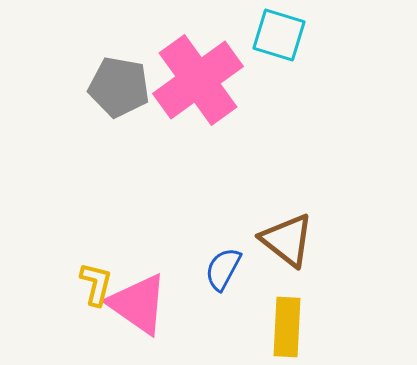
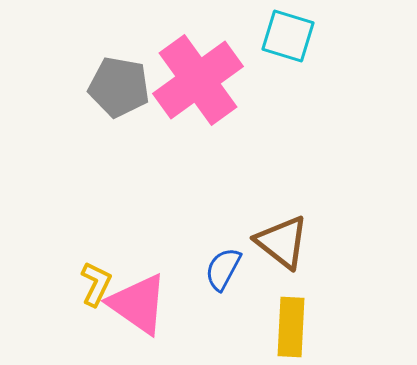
cyan square: moved 9 px right, 1 px down
brown triangle: moved 5 px left, 2 px down
yellow L-shape: rotated 12 degrees clockwise
yellow rectangle: moved 4 px right
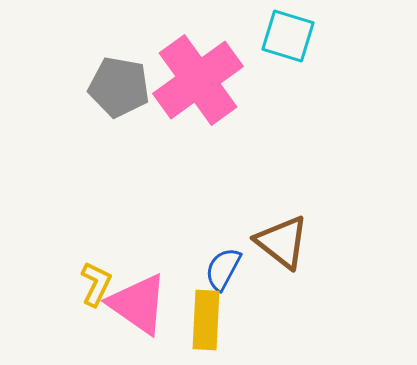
yellow rectangle: moved 85 px left, 7 px up
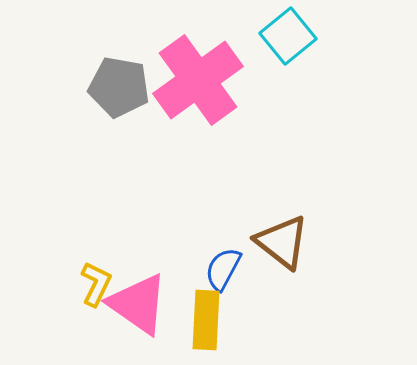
cyan square: rotated 34 degrees clockwise
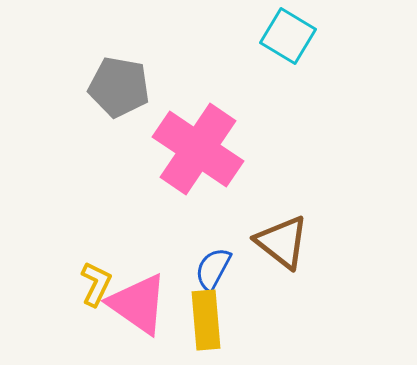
cyan square: rotated 20 degrees counterclockwise
pink cross: moved 69 px down; rotated 20 degrees counterclockwise
blue semicircle: moved 10 px left
yellow rectangle: rotated 8 degrees counterclockwise
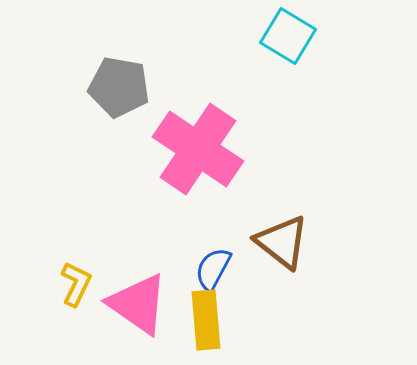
yellow L-shape: moved 20 px left
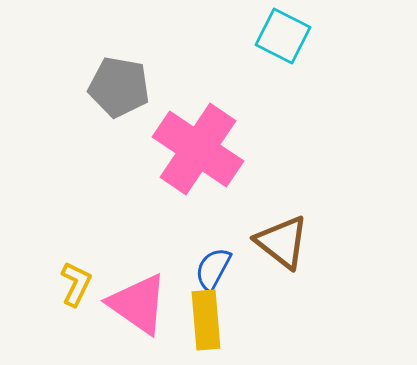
cyan square: moved 5 px left; rotated 4 degrees counterclockwise
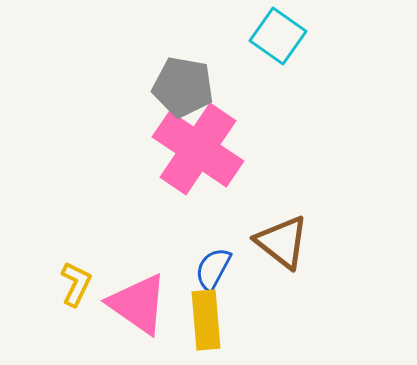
cyan square: moved 5 px left; rotated 8 degrees clockwise
gray pentagon: moved 64 px right
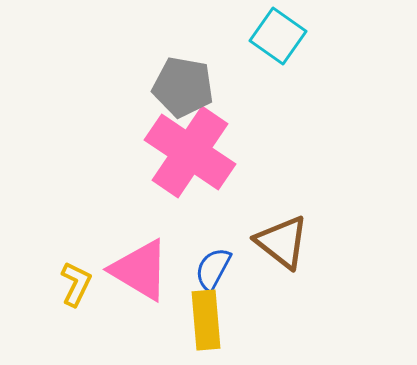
pink cross: moved 8 px left, 3 px down
pink triangle: moved 2 px right, 34 px up; rotated 4 degrees counterclockwise
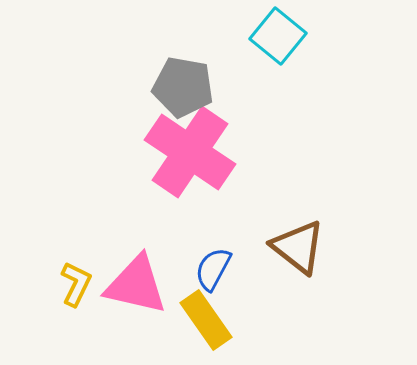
cyan square: rotated 4 degrees clockwise
brown triangle: moved 16 px right, 5 px down
pink triangle: moved 4 px left, 15 px down; rotated 18 degrees counterclockwise
yellow rectangle: rotated 30 degrees counterclockwise
